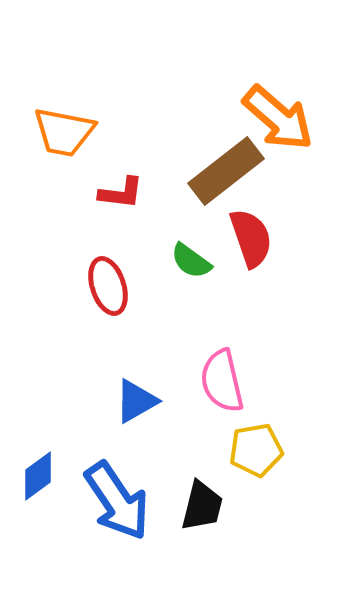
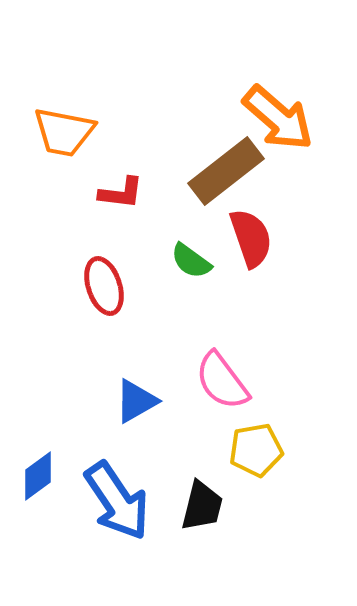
red ellipse: moved 4 px left
pink semicircle: rotated 24 degrees counterclockwise
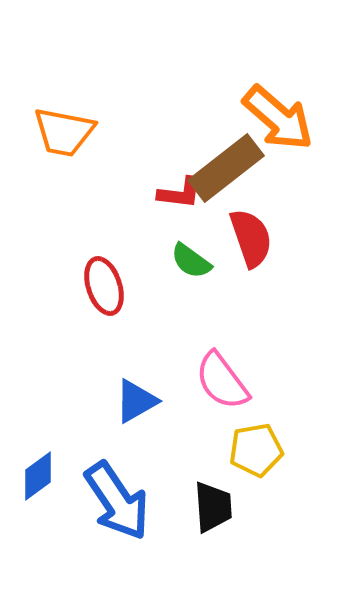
brown rectangle: moved 3 px up
red L-shape: moved 59 px right
black trapezoid: moved 11 px right, 1 px down; rotated 18 degrees counterclockwise
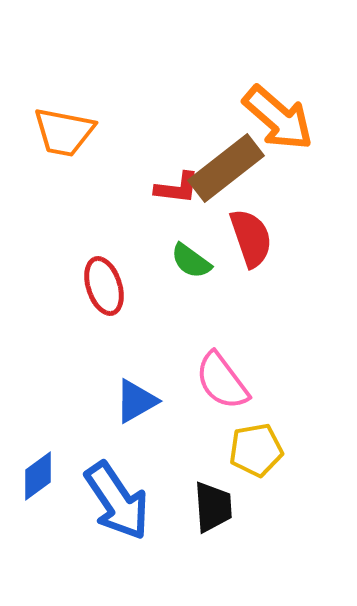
red L-shape: moved 3 px left, 5 px up
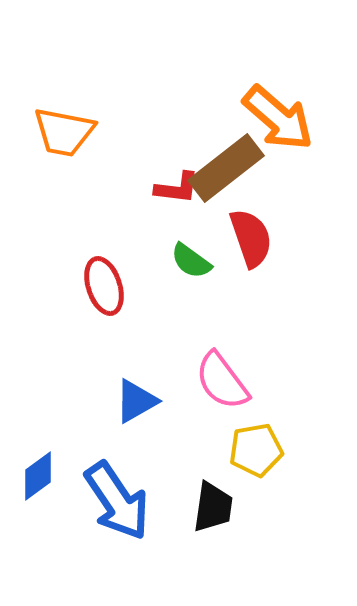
black trapezoid: rotated 12 degrees clockwise
